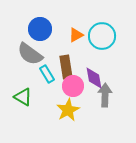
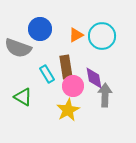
gray semicircle: moved 12 px left, 6 px up; rotated 16 degrees counterclockwise
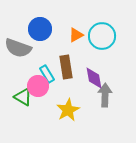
pink circle: moved 35 px left
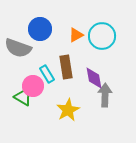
pink circle: moved 5 px left
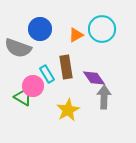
cyan circle: moved 7 px up
purple diamond: rotated 25 degrees counterclockwise
gray arrow: moved 1 px left, 2 px down
